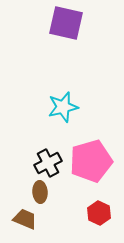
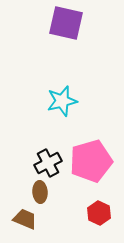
cyan star: moved 1 px left, 6 px up
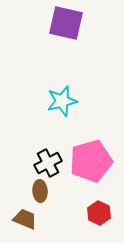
brown ellipse: moved 1 px up
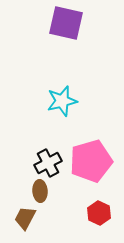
brown trapezoid: moved 1 px up; rotated 85 degrees counterclockwise
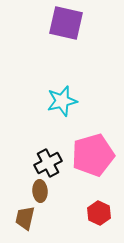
pink pentagon: moved 2 px right, 6 px up
brown trapezoid: rotated 15 degrees counterclockwise
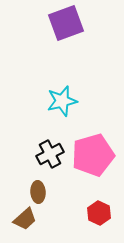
purple square: rotated 33 degrees counterclockwise
black cross: moved 2 px right, 9 px up
brown ellipse: moved 2 px left, 1 px down
brown trapezoid: moved 1 px down; rotated 145 degrees counterclockwise
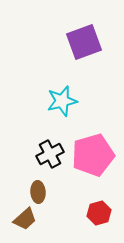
purple square: moved 18 px right, 19 px down
red hexagon: rotated 20 degrees clockwise
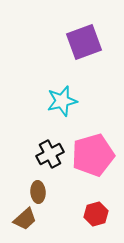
red hexagon: moved 3 px left, 1 px down
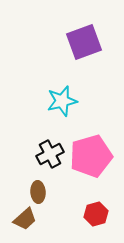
pink pentagon: moved 2 px left, 1 px down
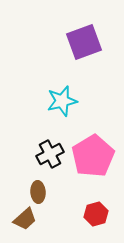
pink pentagon: moved 2 px right; rotated 15 degrees counterclockwise
